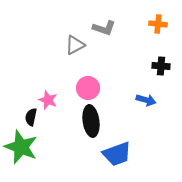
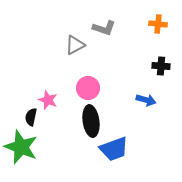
blue trapezoid: moved 3 px left, 5 px up
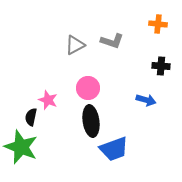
gray L-shape: moved 8 px right, 13 px down
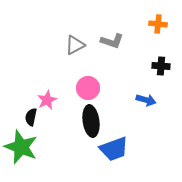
pink star: moved 1 px left; rotated 24 degrees clockwise
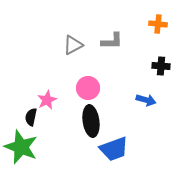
gray L-shape: rotated 20 degrees counterclockwise
gray triangle: moved 2 px left
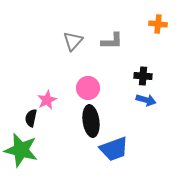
gray triangle: moved 4 px up; rotated 20 degrees counterclockwise
black cross: moved 18 px left, 10 px down
black semicircle: moved 1 px down
green star: moved 3 px down; rotated 8 degrees counterclockwise
